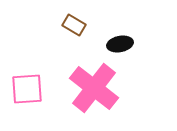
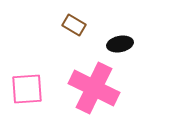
pink cross: rotated 12 degrees counterclockwise
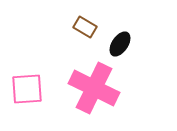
brown rectangle: moved 11 px right, 2 px down
black ellipse: rotated 45 degrees counterclockwise
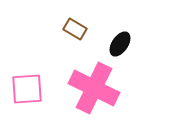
brown rectangle: moved 10 px left, 2 px down
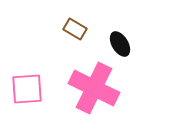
black ellipse: rotated 65 degrees counterclockwise
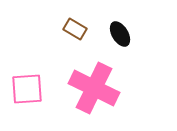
black ellipse: moved 10 px up
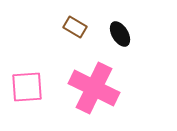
brown rectangle: moved 2 px up
pink square: moved 2 px up
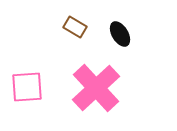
pink cross: moved 2 px right; rotated 21 degrees clockwise
